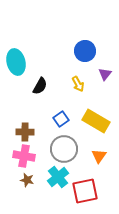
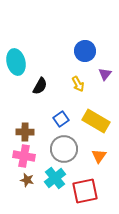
cyan cross: moved 3 px left, 1 px down
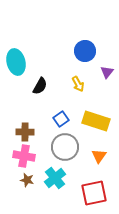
purple triangle: moved 2 px right, 2 px up
yellow rectangle: rotated 12 degrees counterclockwise
gray circle: moved 1 px right, 2 px up
red square: moved 9 px right, 2 px down
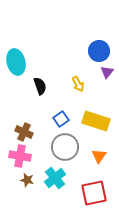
blue circle: moved 14 px right
black semicircle: rotated 48 degrees counterclockwise
brown cross: moved 1 px left; rotated 24 degrees clockwise
pink cross: moved 4 px left
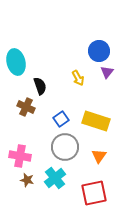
yellow arrow: moved 6 px up
brown cross: moved 2 px right, 25 px up
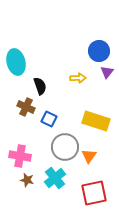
yellow arrow: rotated 63 degrees counterclockwise
blue square: moved 12 px left; rotated 28 degrees counterclockwise
orange triangle: moved 10 px left
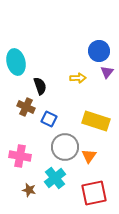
brown star: moved 2 px right, 10 px down
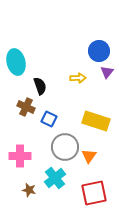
pink cross: rotated 10 degrees counterclockwise
